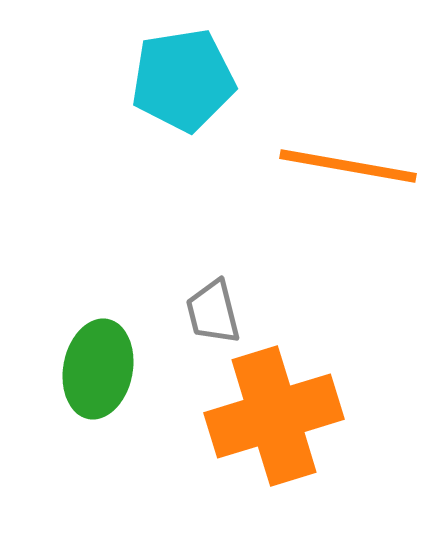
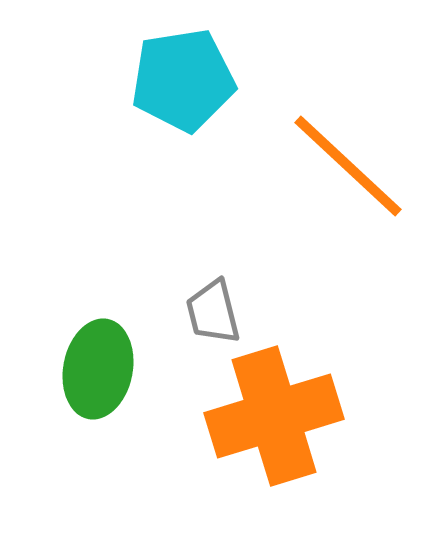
orange line: rotated 33 degrees clockwise
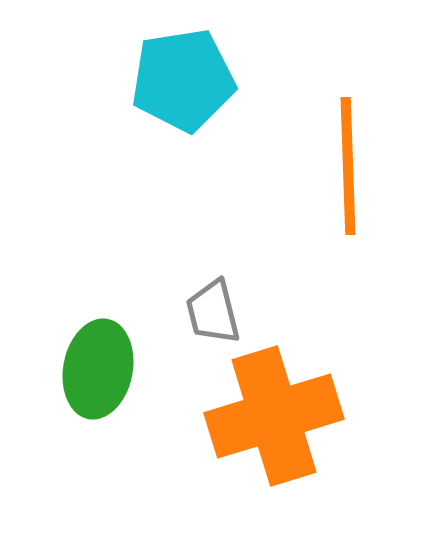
orange line: rotated 45 degrees clockwise
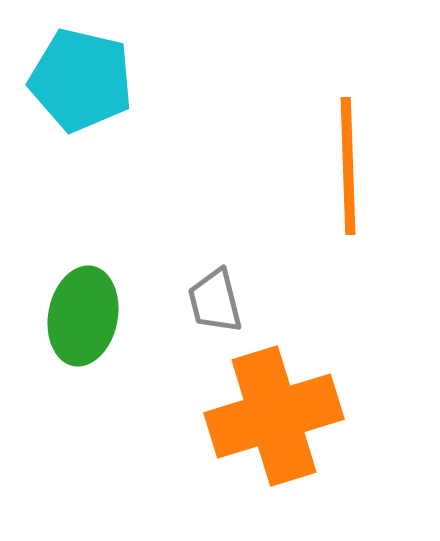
cyan pentagon: moved 102 px left; rotated 22 degrees clockwise
gray trapezoid: moved 2 px right, 11 px up
green ellipse: moved 15 px left, 53 px up
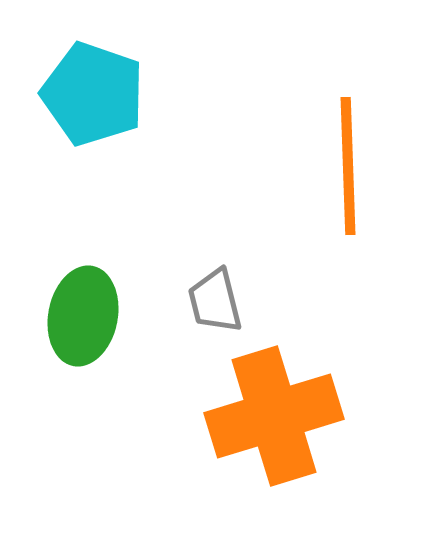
cyan pentagon: moved 12 px right, 14 px down; rotated 6 degrees clockwise
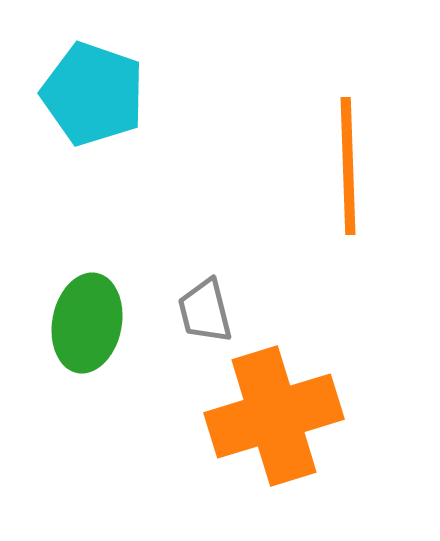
gray trapezoid: moved 10 px left, 10 px down
green ellipse: moved 4 px right, 7 px down
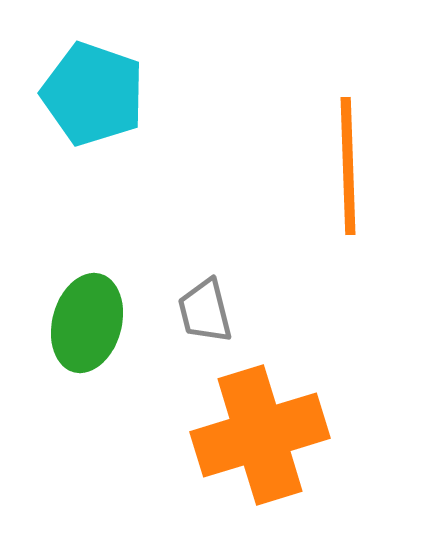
green ellipse: rotated 4 degrees clockwise
orange cross: moved 14 px left, 19 px down
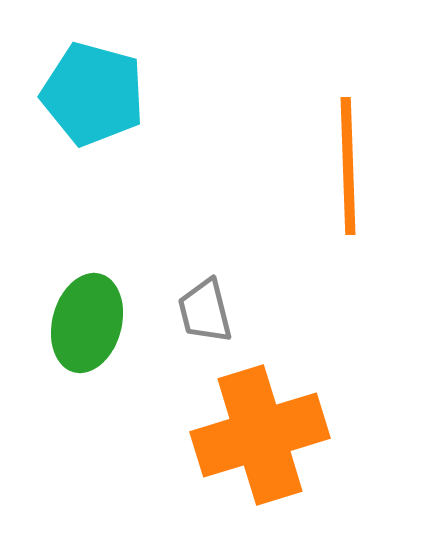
cyan pentagon: rotated 4 degrees counterclockwise
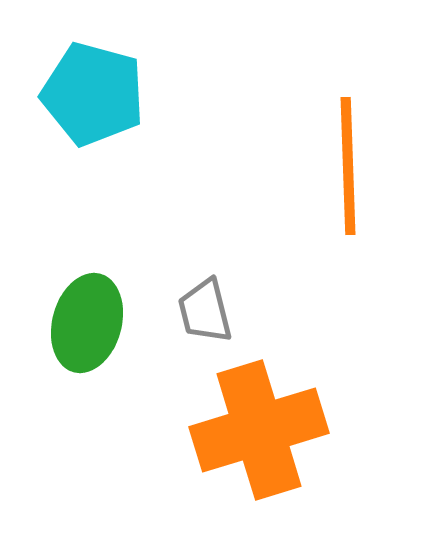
orange cross: moved 1 px left, 5 px up
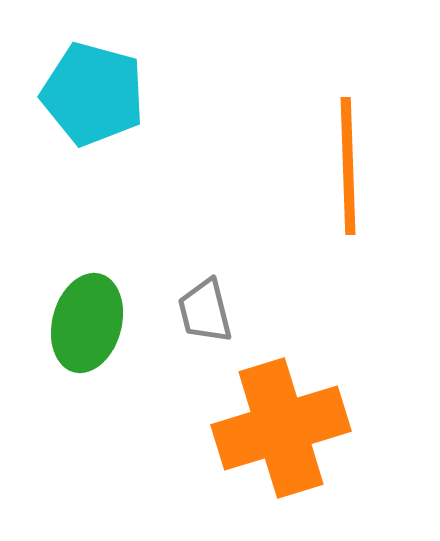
orange cross: moved 22 px right, 2 px up
